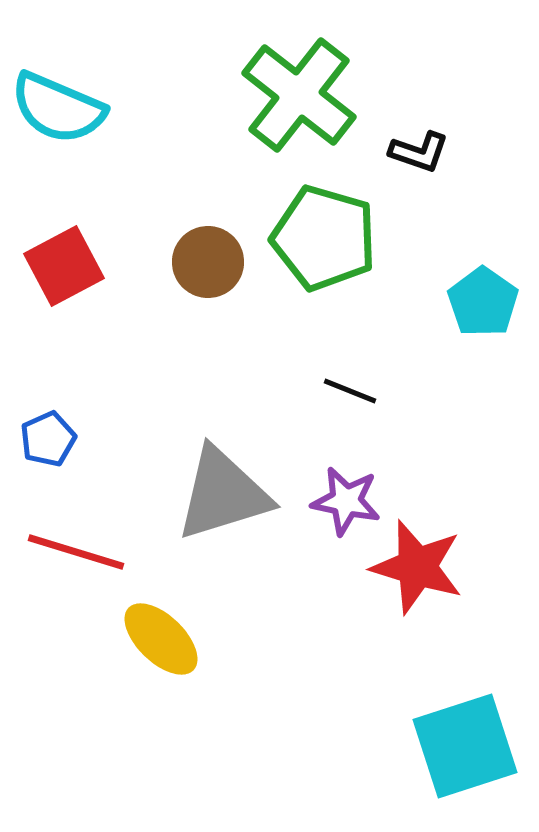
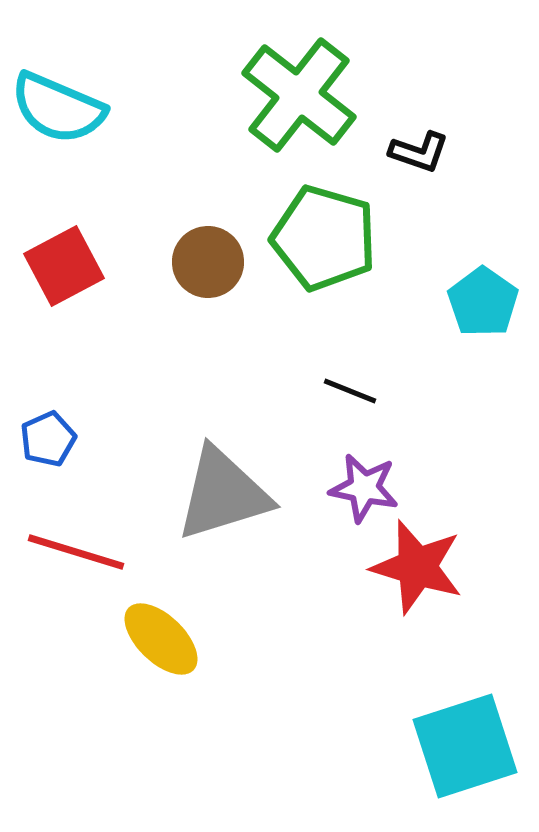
purple star: moved 18 px right, 13 px up
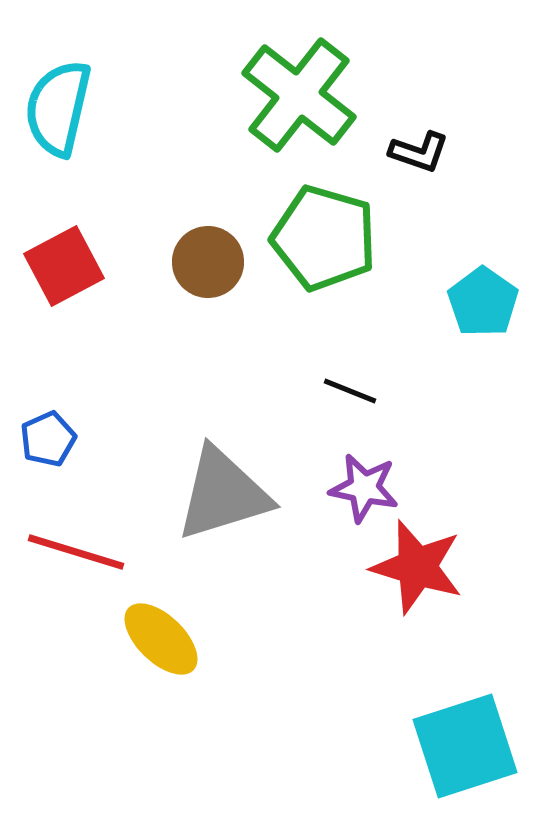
cyan semicircle: rotated 80 degrees clockwise
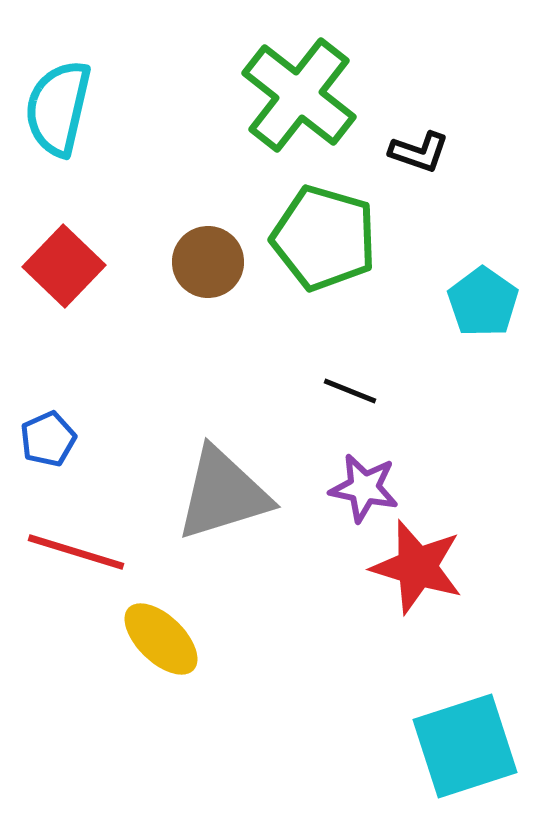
red square: rotated 18 degrees counterclockwise
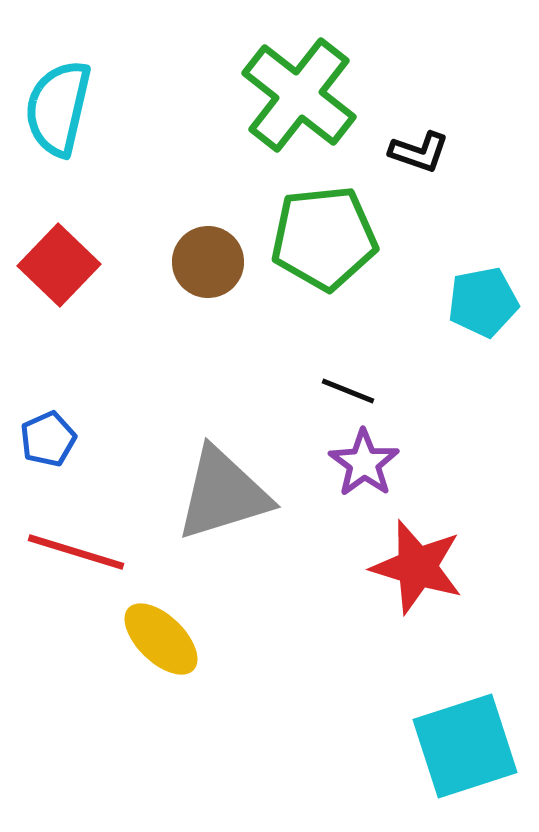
green pentagon: rotated 22 degrees counterclockwise
red square: moved 5 px left, 1 px up
cyan pentagon: rotated 26 degrees clockwise
black line: moved 2 px left
purple star: moved 25 px up; rotated 24 degrees clockwise
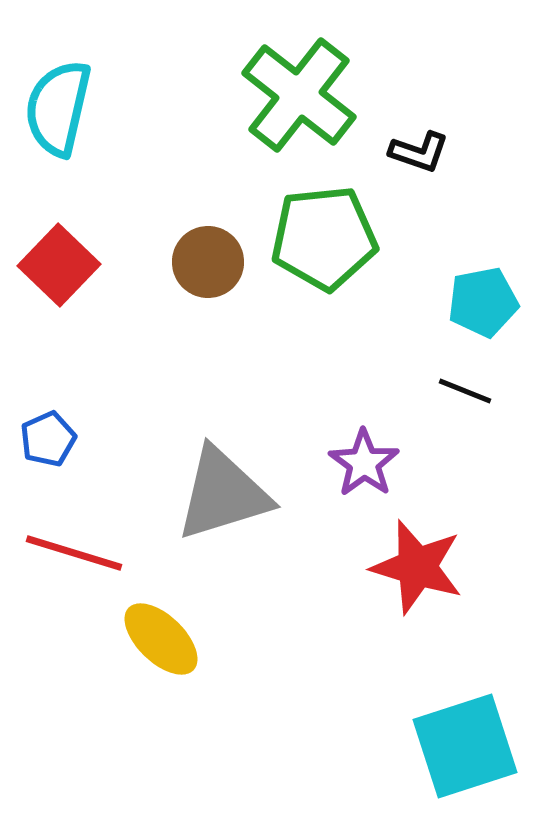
black line: moved 117 px right
red line: moved 2 px left, 1 px down
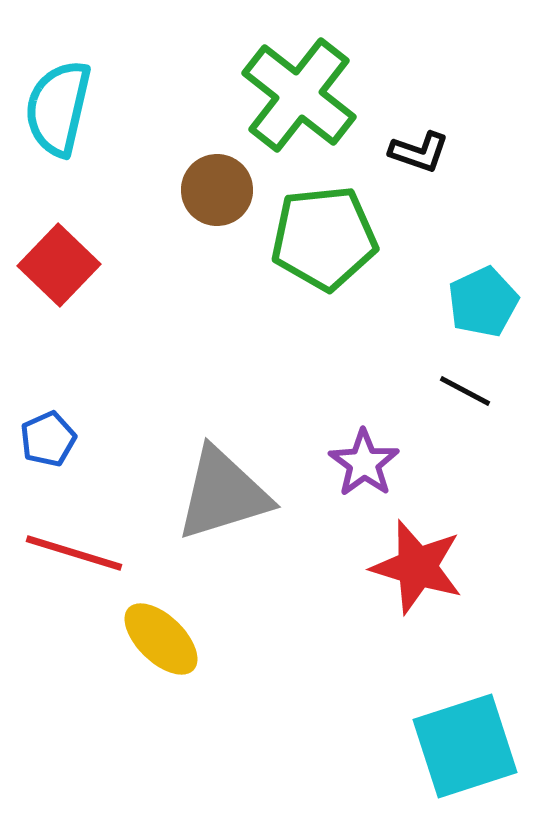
brown circle: moved 9 px right, 72 px up
cyan pentagon: rotated 14 degrees counterclockwise
black line: rotated 6 degrees clockwise
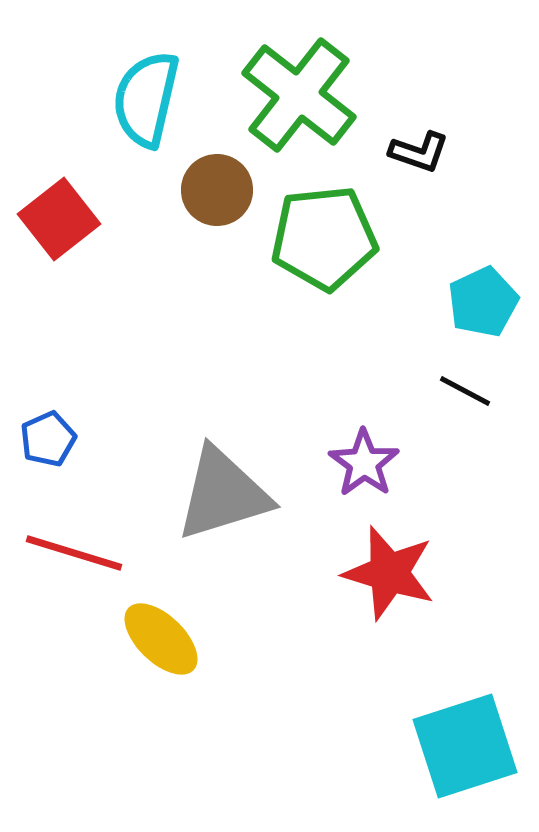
cyan semicircle: moved 88 px right, 9 px up
red square: moved 46 px up; rotated 8 degrees clockwise
red star: moved 28 px left, 6 px down
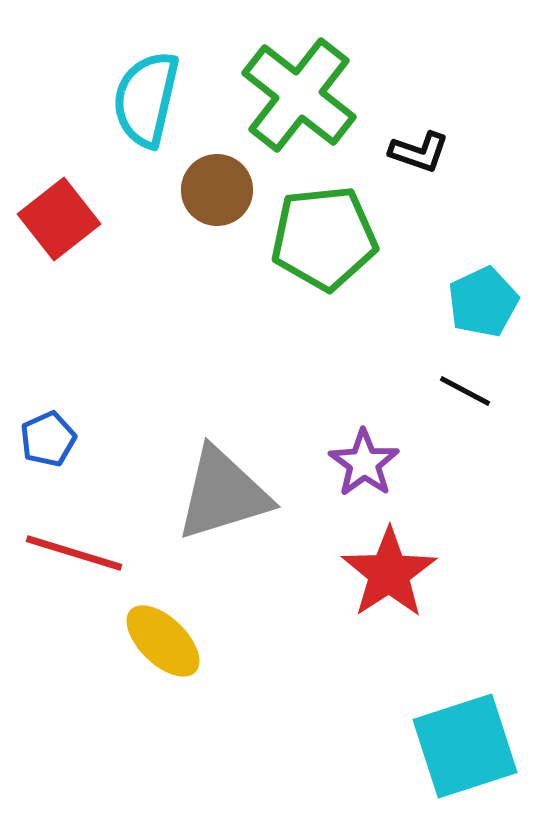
red star: rotated 22 degrees clockwise
yellow ellipse: moved 2 px right, 2 px down
